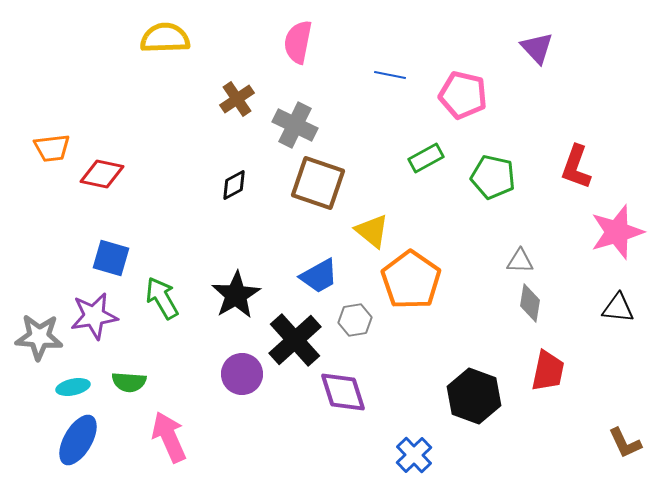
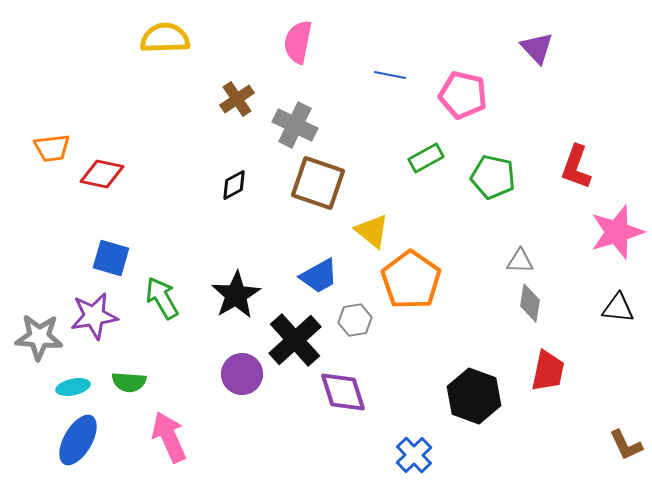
brown L-shape: moved 1 px right, 2 px down
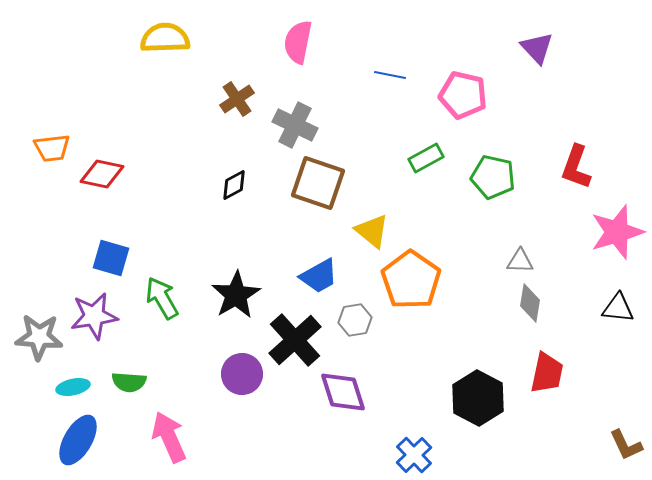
red trapezoid: moved 1 px left, 2 px down
black hexagon: moved 4 px right, 2 px down; rotated 8 degrees clockwise
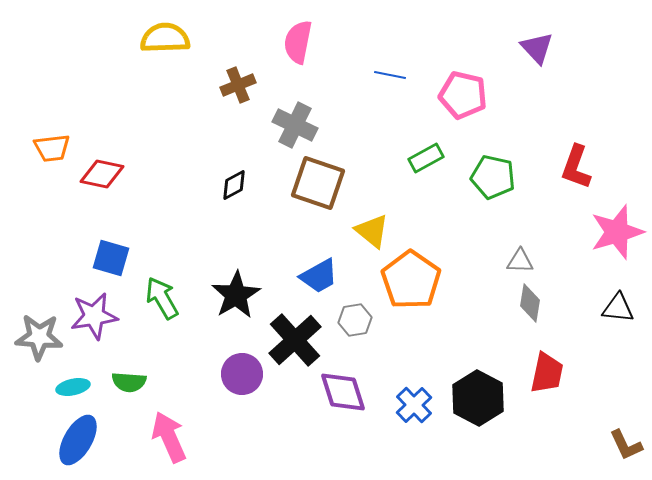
brown cross: moved 1 px right, 14 px up; rotated 12 degrees clockwise
blue cross: moved 50 px up
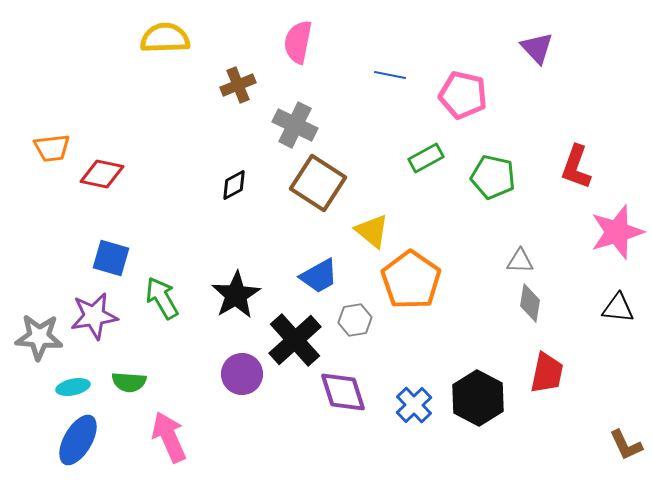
brown square: rotated 14 degrees clockwise
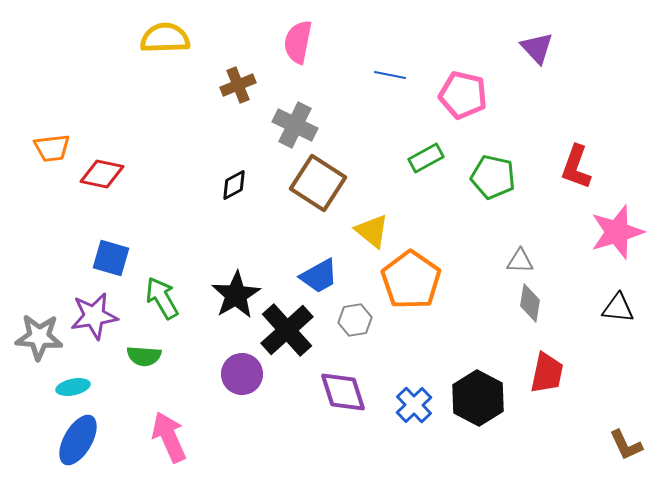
black cross: moved 8 px left, 10 px up
green semicircle: moved 15 px right, 26 px up
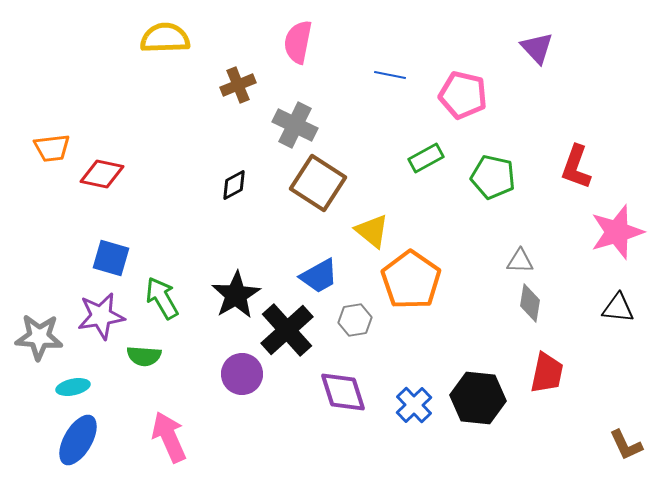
purple star: moved 7 px right
black hexagon: rotated 22 degrees counterclockwise
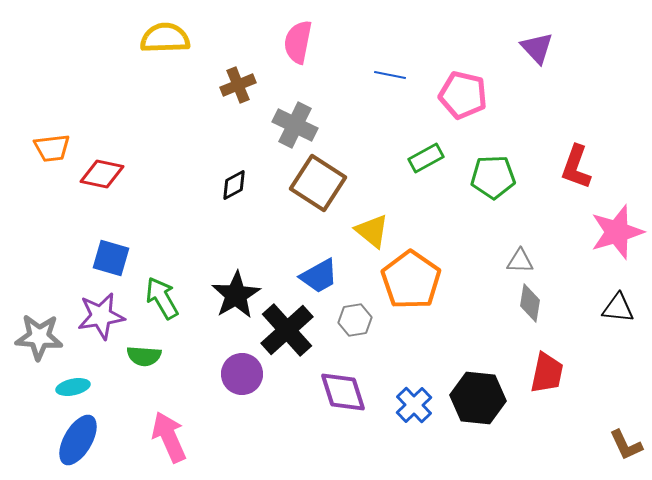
green pentagon: rotated 15 degrees counterclockwise
